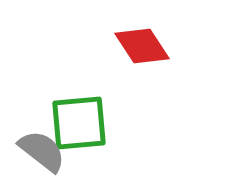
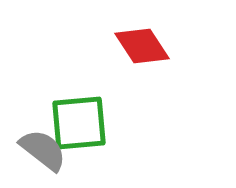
gray semicircle: moved 1 px right, 1 px up
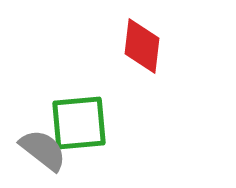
red diamond: rotated 40 degrees clockwise
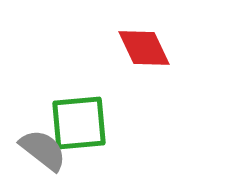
red diamond: moved 2 px right, 2 px down; rotated 32 degrees counterclockwise
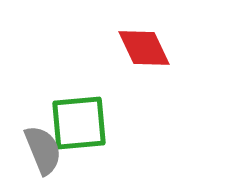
gray semicircle: rotated 30 degrees clockwise
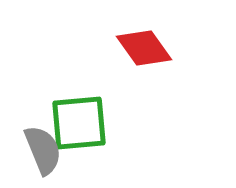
red diamond: rotated 10 degrees counterclockwise
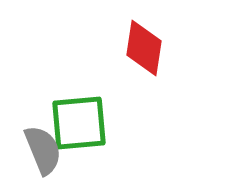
red diamond: rotated 44 degrees clockwise
